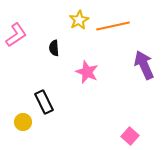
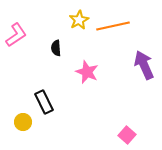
black semicircle: moved 2 px right
pink square: moved 3 px left, 1 px up
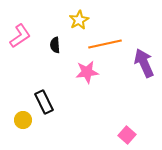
orange line: moved 8 px left, 18 px down
pink L-shape: moved 4 px right, 1 px down
black semicircle: moved 1 px left, 3 px up
purple arrow: moved 2 px up
pink star: rotated 30 degrees counterclockwise
yellow circle: moved 2 px up
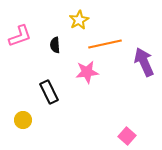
pink L-shape: rotated 15 degrees clockwise
purple arrow: moved 1 px up
black rectangle: moved 5 px right, 10 px up
pink square: moved 1 px down
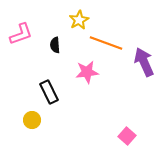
pink L-shape: moved 1 px right, 2 px up
orange line: moved 1 px right, 1 px up; rotated 32 degrees clockwise
yellow circle: moved 9 px right
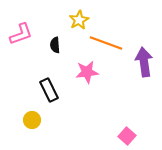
purple arrow: rotated 16 degrees clockwise
black rectangle: moved 2 px up
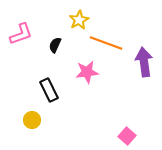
black semicircle: rotated 28 degrees clockwise
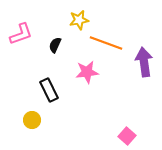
yellow star: rotated 18 degrees clockwise
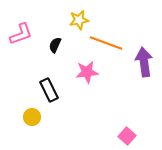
yellow circle: moved 3 px up
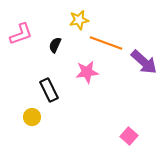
purple arrow: rotated 140 degrees clockwise
pink square: moved 2 px right
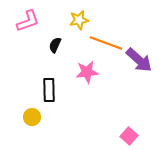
pink L-shape: moved 7 px right, 13 px up
purple arrow: moved 5 px left, 2 px up
black rectangle: rotated 25 degrees clockwise
